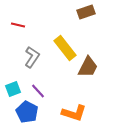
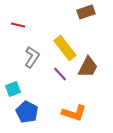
purple line: moved 22 px right, 17 px up
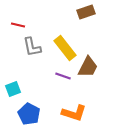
gray L-shape: moved 10 px up; rotated 135 degrees clockwise
purple line: moved 3 px right, 2 px down; rotated 28 degrees counterclockwise
blue pentagon: moved 2 px right, 2 px down
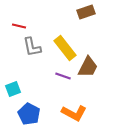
red line: moved 1 px right, 1 px down
orange L-shape: rotated 10 degrees clockwise
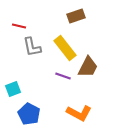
brown rectangle: moved 10 px left, 4 px down
orange L-shape: moved 5 px right
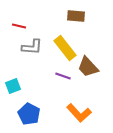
brown rectangle: rotated 24 degrees clockwise
gray L-shape: rotated 75 degrees counterclockwise
brown trapezoid: rotated 110 degrees clockwise
cyan square: moved 3 px up
orange L-shape: rotated 20 degrees clockwise
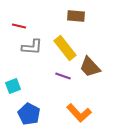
brown trapezoid: moved 2 px right
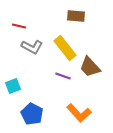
gray L-shape: rotated 25 degrees clockwise
blue pentagon: moved 3 px right
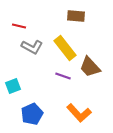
blue pentagon: rotated 20 degrees clockwise
